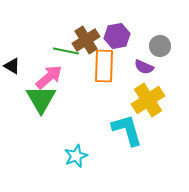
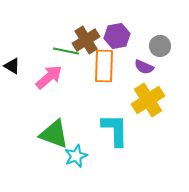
green triangle: moved 13 px right, 35 px down; rotated 40 degrees counterclockwise
cyan L-shape: moved 12 px left; rotated 15 degrees clockwise
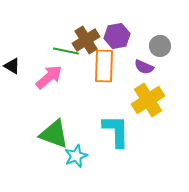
cyan L-shape: moved 1 px right, 1 px down
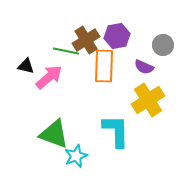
gray circle: moved 3 px right, 1 px up
black triangle: moved 14 px right; rotated 18 degrees counterclockwise
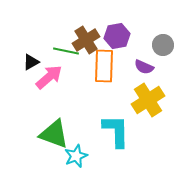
black triangle: moved 5 px right, 4 px up; rotated 42 degrees counterclockwise
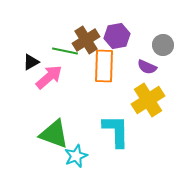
green line: moved 1 px left
purple semicircle: moved 3 px right
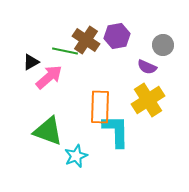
brown cross: rotated 24 degrees counterclockwise
orange rectangle: moved 4 px left, 41 px down
green triangle: moved 6 px left, 3 px up
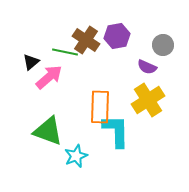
green line: moved 1 px down
black triangle: rotated 12 degrees counterclockwise
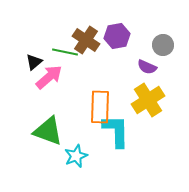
black triangle: moved 3 px right
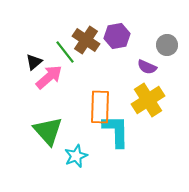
gray circle: moved 4 px right
green line: rotated 40 degrees clockwise
green triangle: rotated 28 degrees clockwise
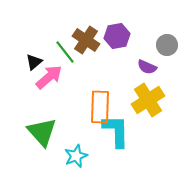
green triangle: moved 6 px left, 1 px down
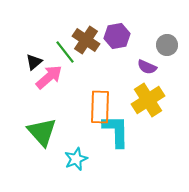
cyan star: moved 3 px down
